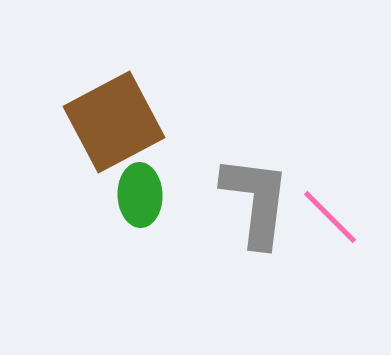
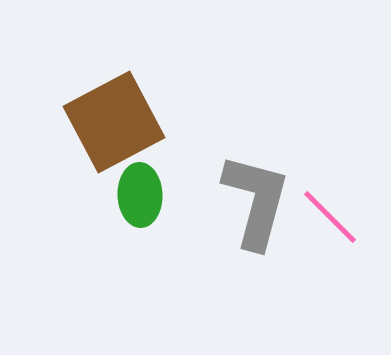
gray L-shape: rotated 8 degrees clockwise
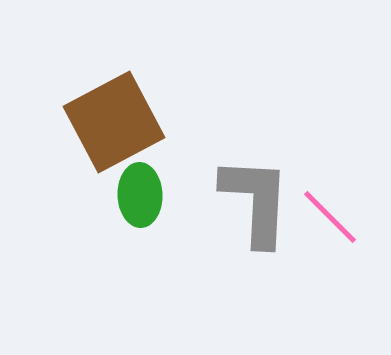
gray L-shape: rotated 12 degrees counterclockwise
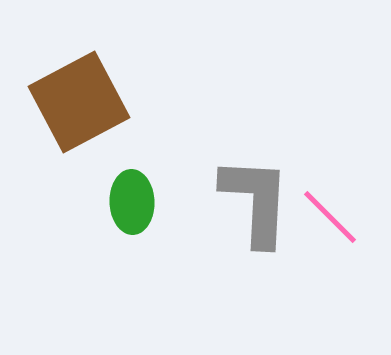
brown square: moved 35 px left, 20 px up
green ellipse: moved 8 px left, 7 px down
